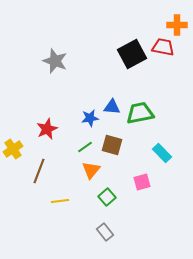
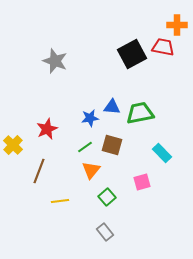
yellow cross: moved 4 px up; rotated 12 degrees counterclockwise
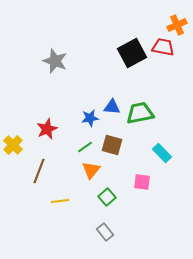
orange cross: rotated 24 degrees counterclockwise
black square: moved 1 px up
pink square: rotated 24 degrees clockwise
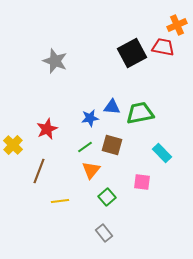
gray rectangle: moved 1 px left, 1 px down
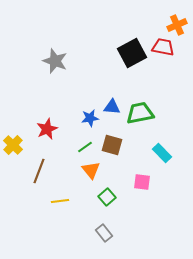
orange triangle: rotated 18 degrees counterclockwise
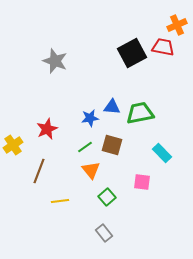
yellow cross: rotated 12 degrees clockwise
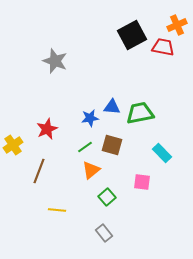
black square: moved 18 px up
orange triangle: rotated 30 degrees clockwise
yellow line: moved 3 px left, 9 px down; rotated 12 degrees clockwise
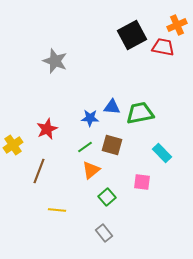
blue star: rotated 12 degrees clockwise
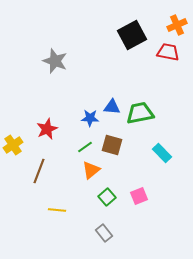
red trapezoid: moved 5 px right, 5 px down
pink square: moved 3 px left, 14 px down; rotated 30 degrees counterclockwise
